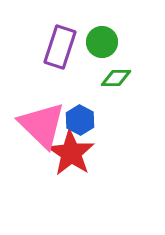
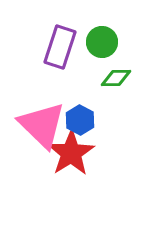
red star: rotated 6 degrees clockwise
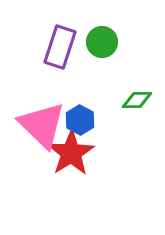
green diamond: moved 21 px right, 22 px down
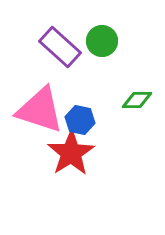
green circle: moved 1 px up
purple rectangle: rotated 66 degrees counterclockwise
blue hexagon: rotated 16 degrees counterclockwise
pink triangle: moved 2 px left, 15 px up; rotated 26 degrees counterclockwise
